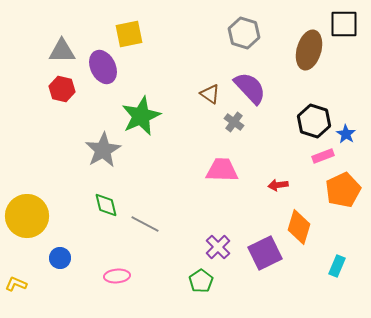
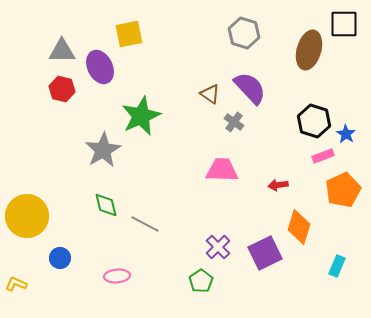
purple ellipse: moved 3 px left
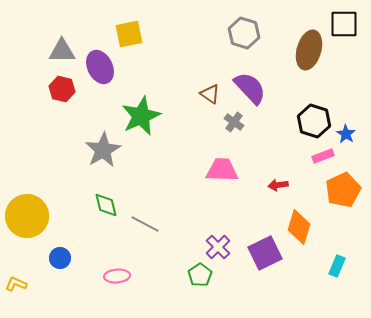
green pentagon: moved 1 px left, 6 px up
